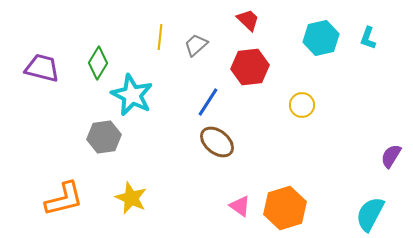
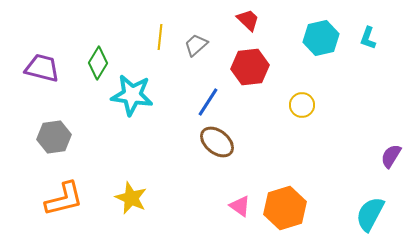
cyan star: rotated 18 degrees counterclockwise
gray hexagon: moved 50 px left
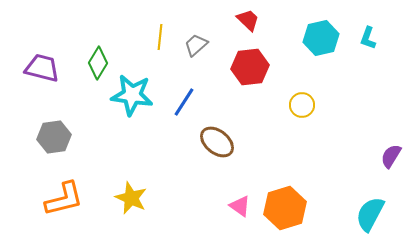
blue line: moved 24 px left
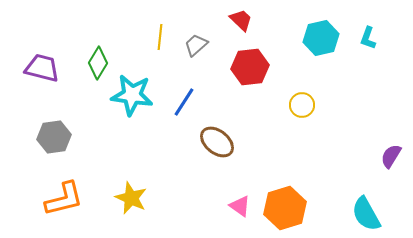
red trapezoid: moved 7 px left
cyan semicircle: moved 4 px left; rotated 57 degrees counterclockwise
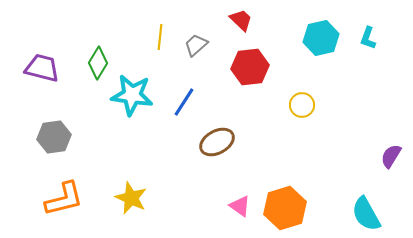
brown ellipse: rotated 68 degrees counterclockwise
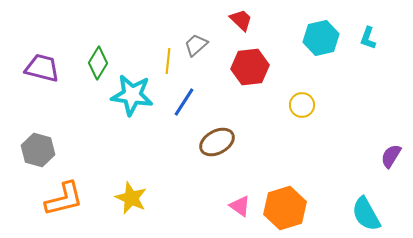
yellow line: moved 8 px right, 24 px down
gray hexagon: moved 16 px left, 13 px down; rotated 24 degrees clockwise
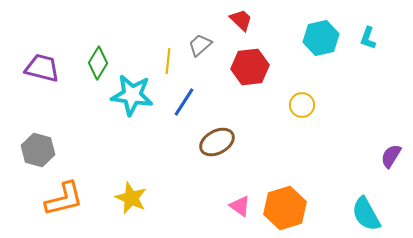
gray trapezoid: moved 4 px right
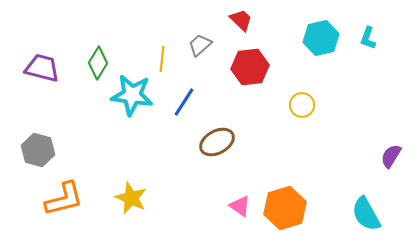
yellow line: moved 6 px left, 2 px up
